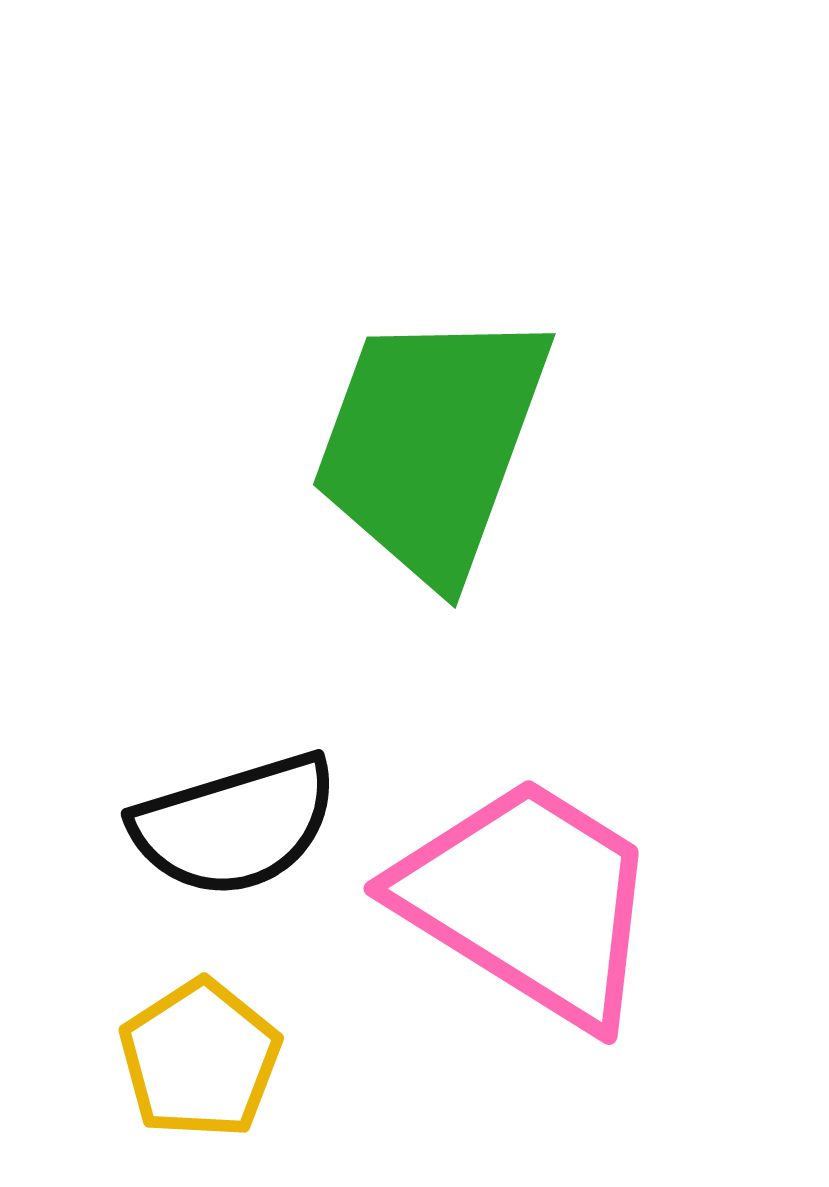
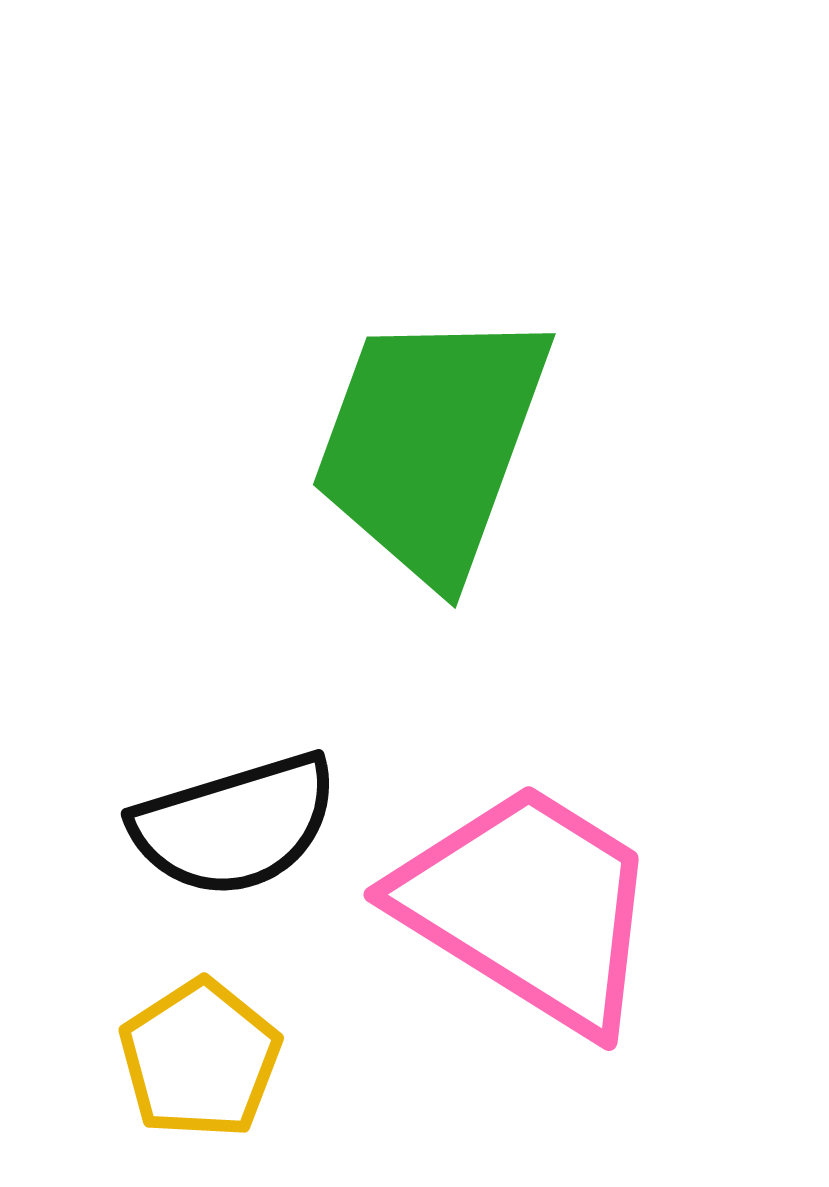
pink trapezoid: moved 6 px down
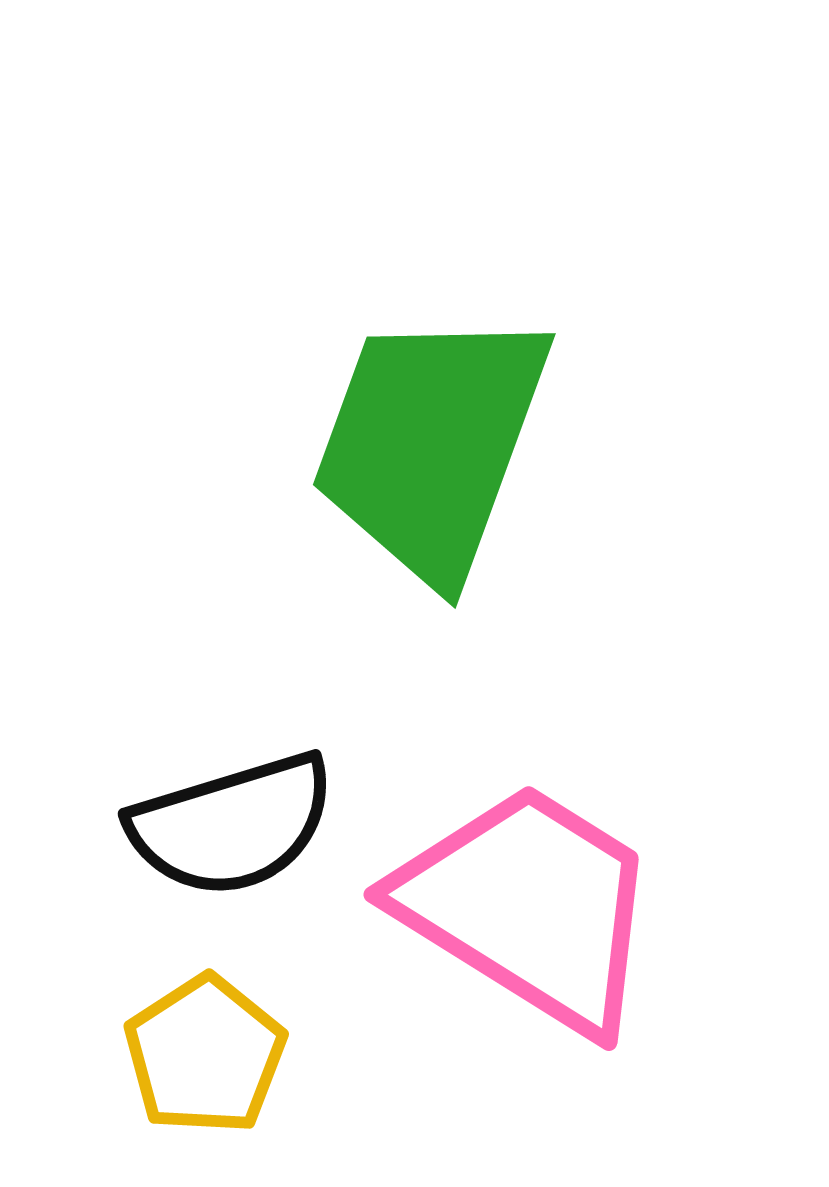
black semicircle: moved 3 px left
yellow pentagon: moved 5 px right, 4 px up
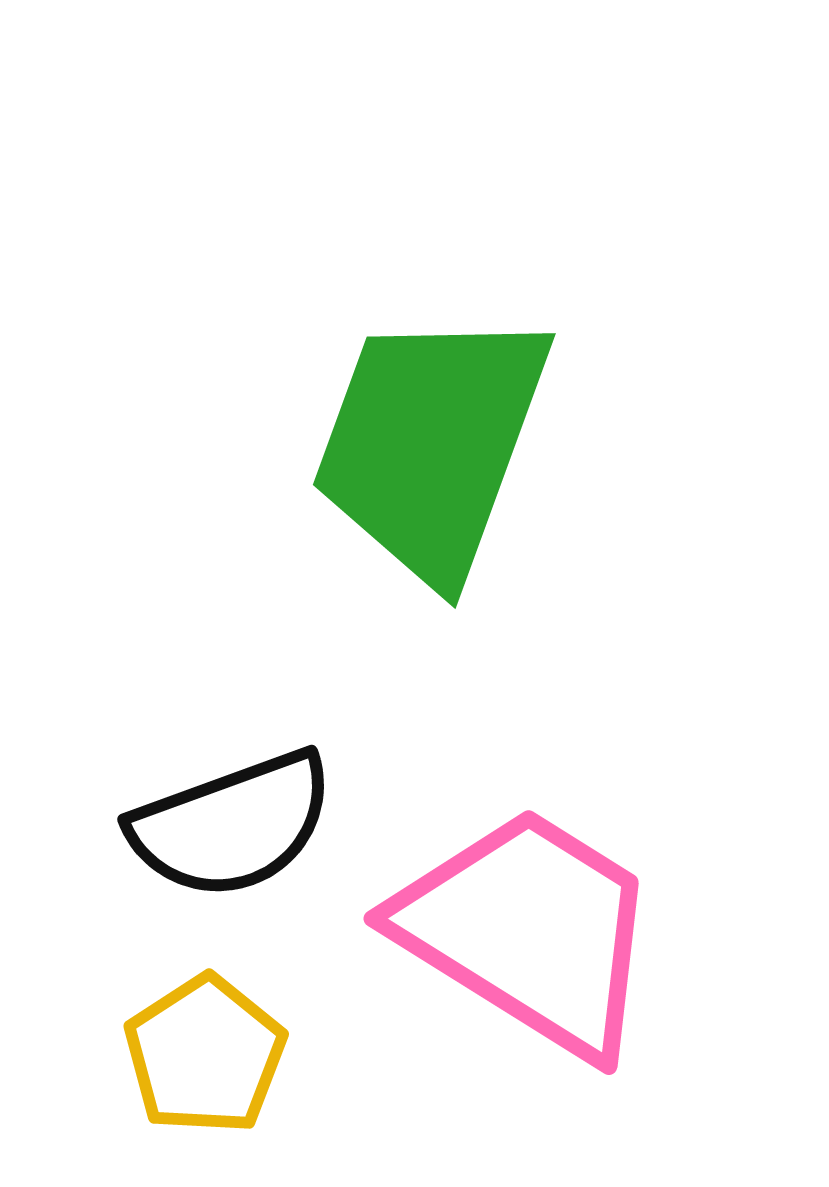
black semicircle: rotated 3 degrees counterclockwise
pink trapezoid: moved 24 px down
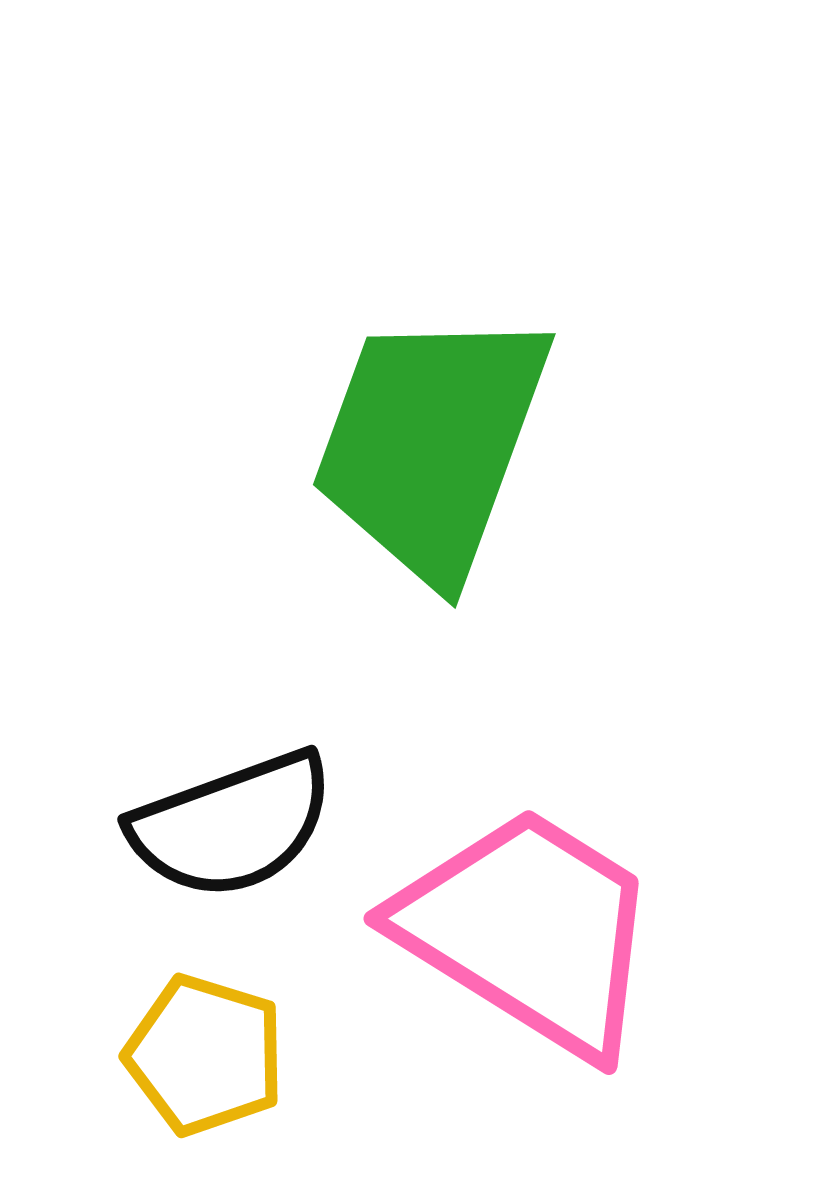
yellow pentagon: rotated 22 degrees counterclockwise
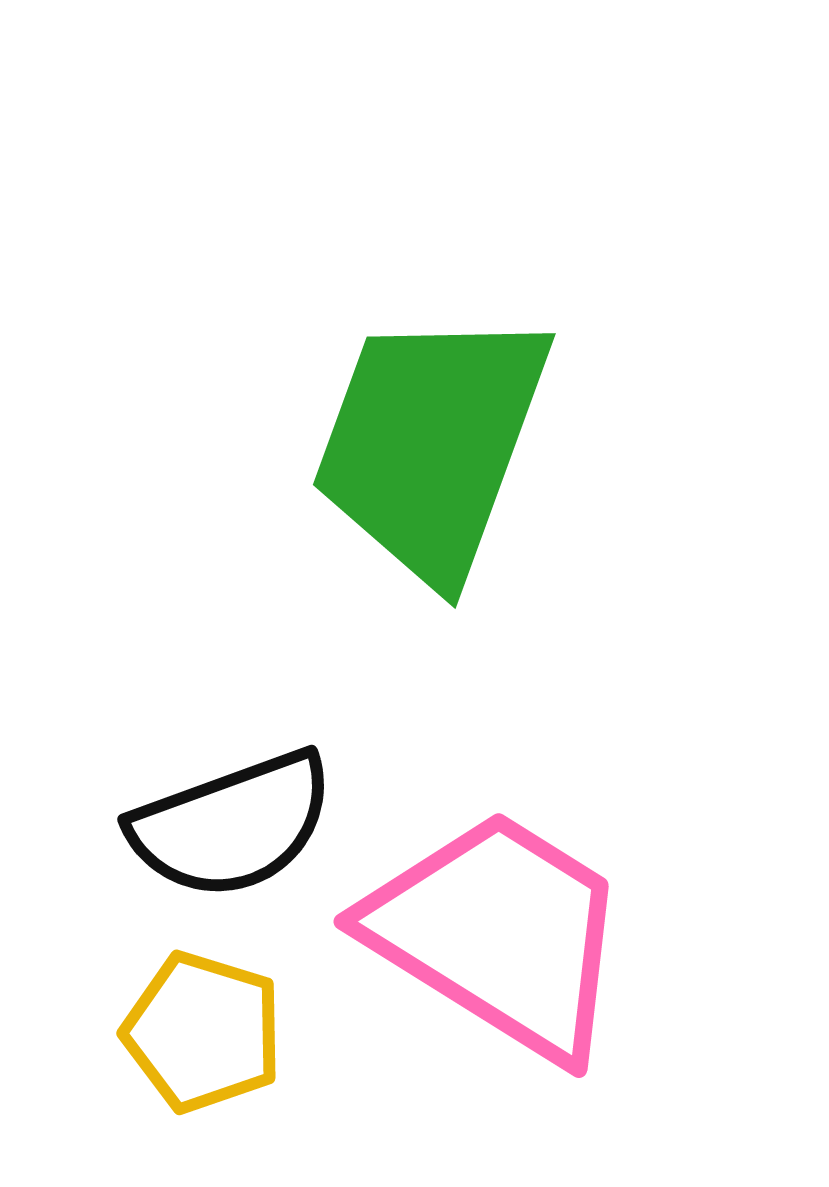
pink trapezoid: moved 30 px left, 3 px down
yellow pentagon: moved 2 px left, 23 px up
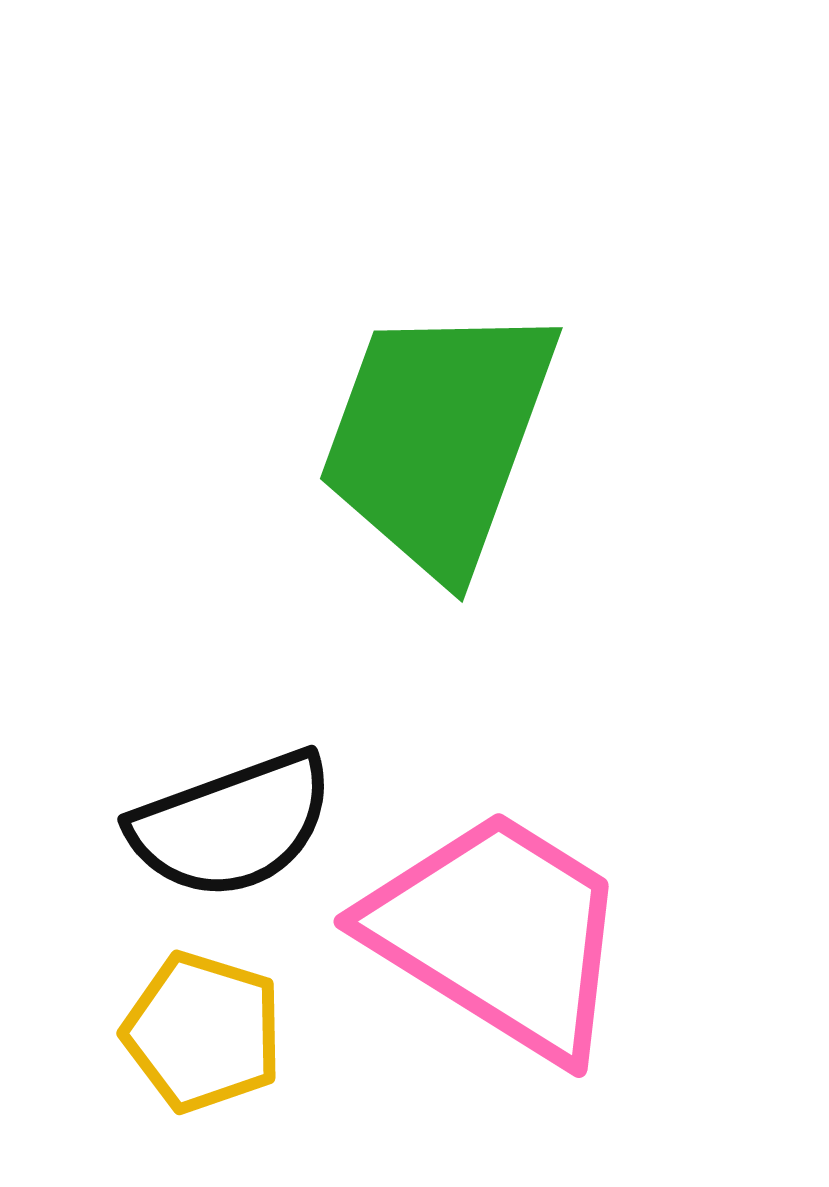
green trapezoid: moved 7 px right, 6 px up
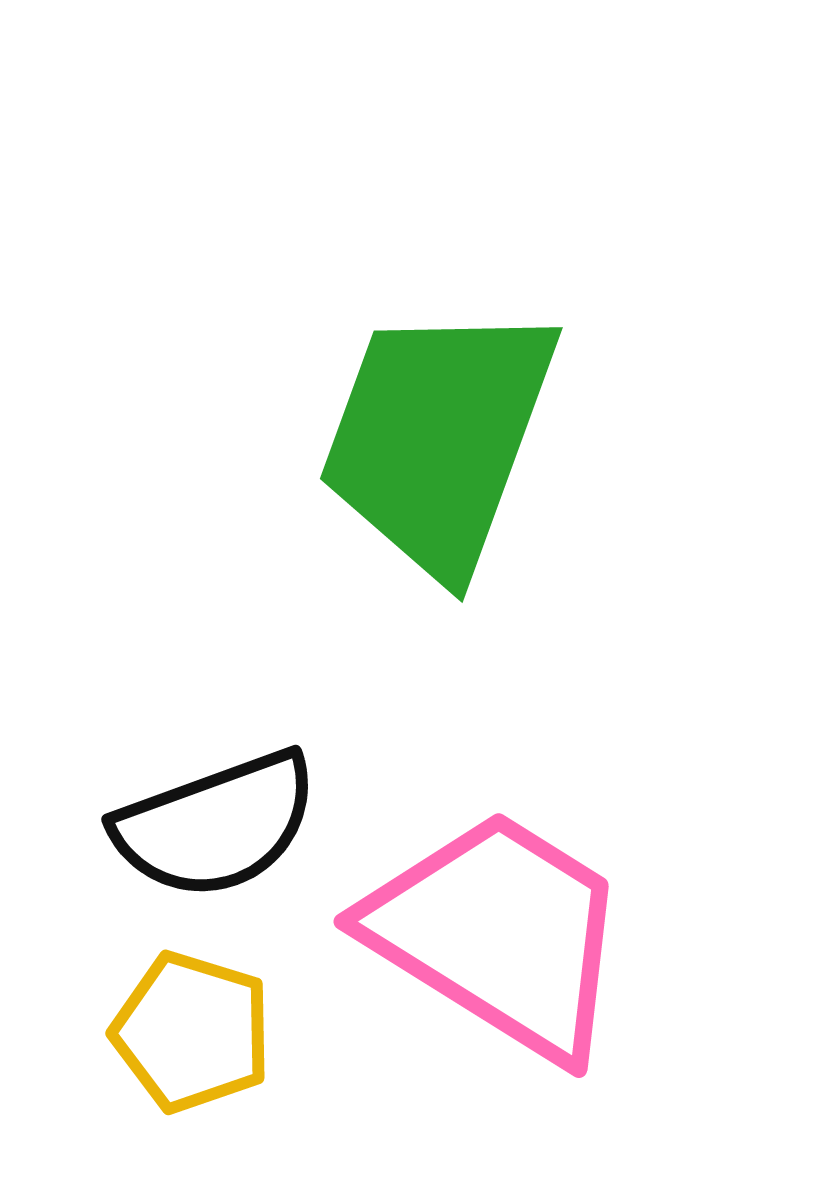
black semicircle: moved 16 px left
yellow pentagon: moved 11 px left
